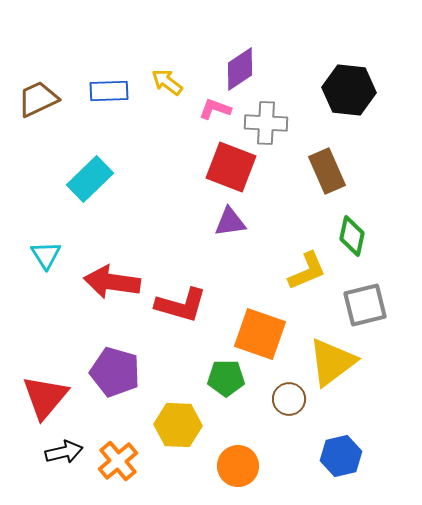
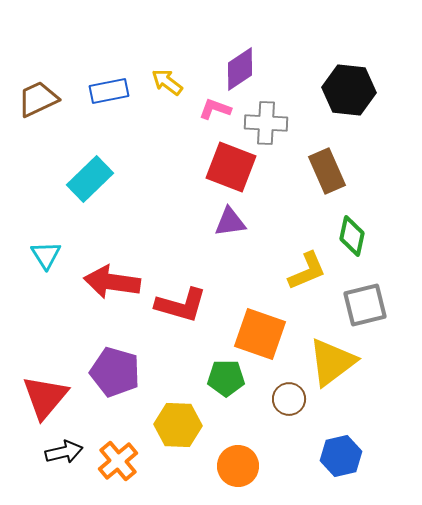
blue rectangle: rotated 9 degrees counterclockwise
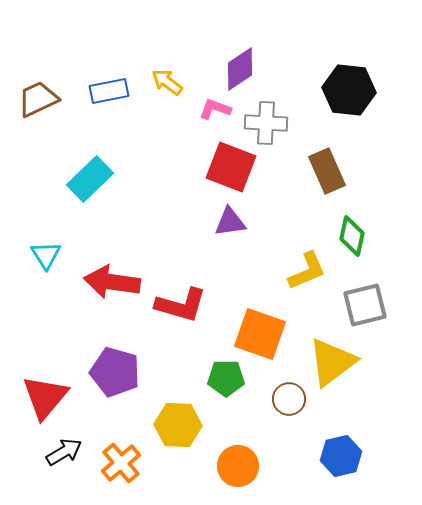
black arrow: rotated 18 degrees counterclockwise
orange cross: moved 3 px right, 2 px down
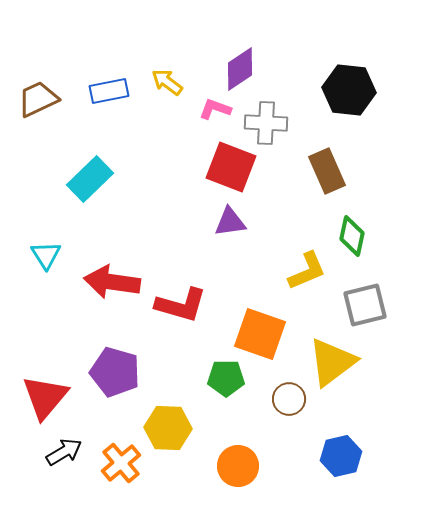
yellow hexagon: moved 10 px left, 3 px down
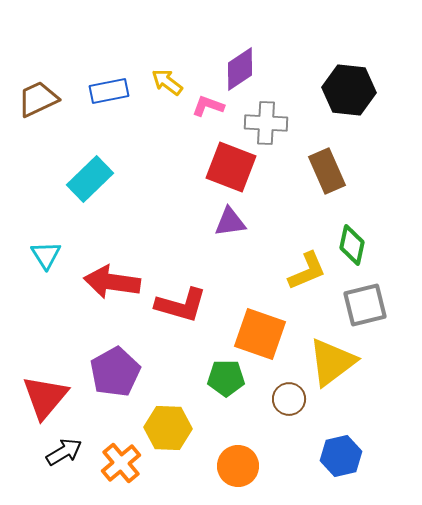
pink L-shape: moved 7 px left, 3 px up
green diamond: moved 9 px down
purple pentagon: rotated 27 degrees clockwise
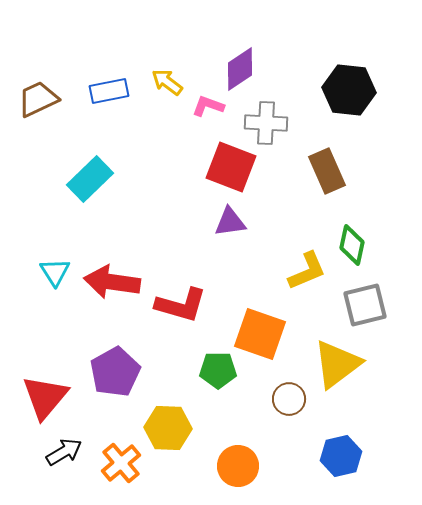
cyan triangle: moved 9 px right, 17 px down
yellow triangle: moved 5 px right, 2 px down
green pentagon: moved 8 px left, 8 px up
